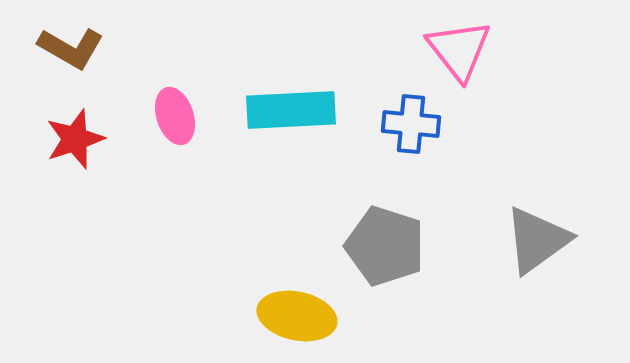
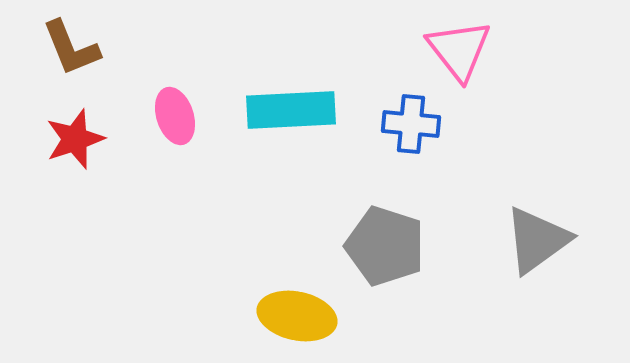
brown L-shape: rotated 38 degrees clockwise
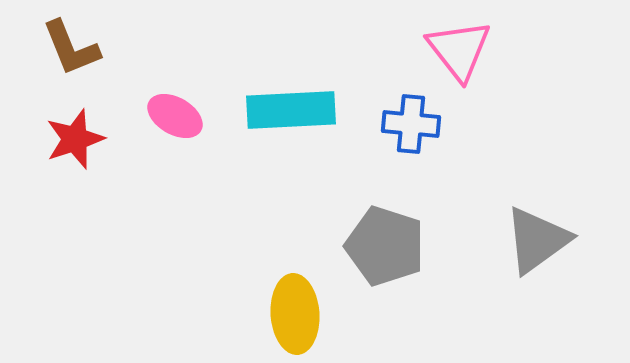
pink ellipse: rotated 42 degrees counterclockwise
yellow ellipse: moved 2 px left, 2 px up; rotated 74 degrees clockwise
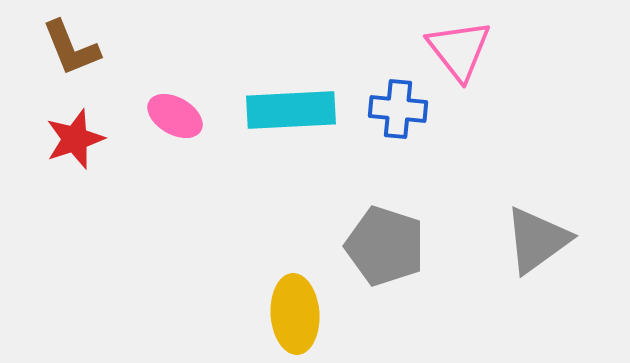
blue cross: moved 13 px left, 15 px up
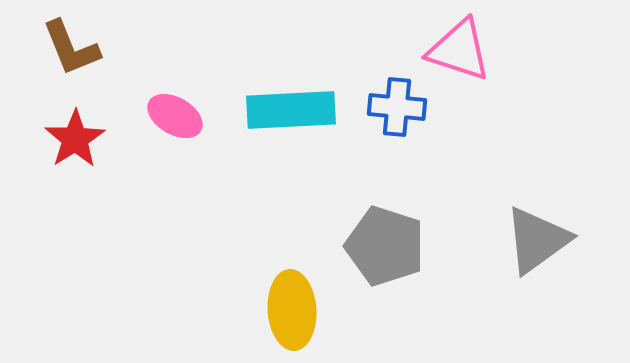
pink triangle: rotated 34 degrees counterclockwise
blue cross: moved 1 px left, 2 px up
red star: rotated 14 degrees counterclockwise
yellow ellipse: moved 3 px left, 4 px up
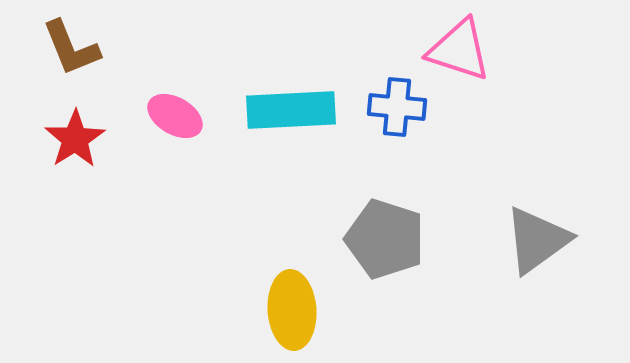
gray pentagon: moved 7 px up
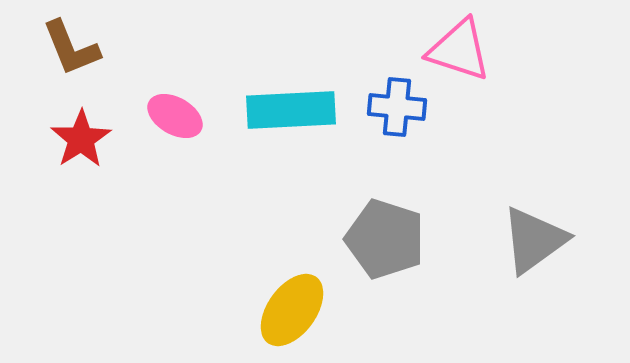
red star: moved 6 px right
gray triangle: moved 3 px left
yellow ellipse: rotated 40 degrees clockwise
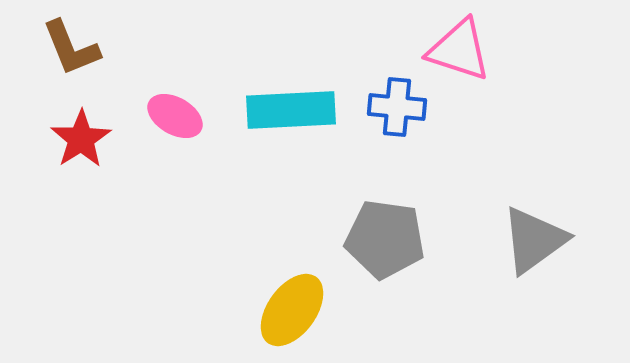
gray pentagon: rotated 10 degrees counterclockwise
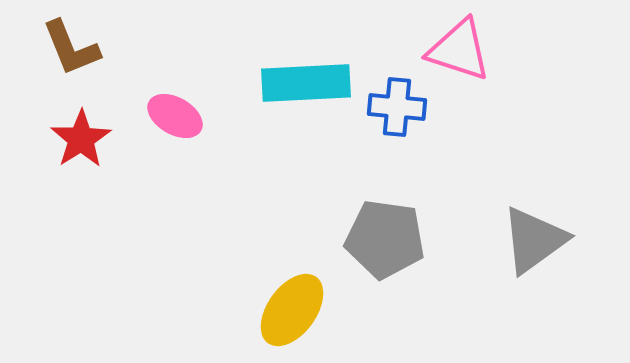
cyan rectangle: moved 15 px right, 27 px up
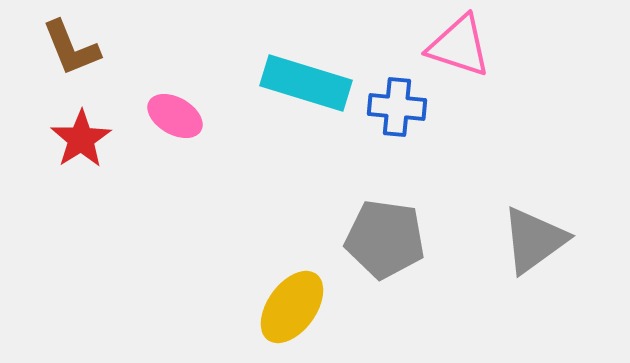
pink triangle: moved 4 px up
cyan rectangle: rotated 20 degrees clockwise
yellow ellipse: moved 3 px up
